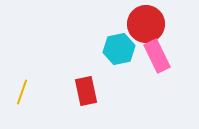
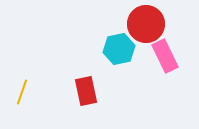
pink rectangle: moved 8 px right
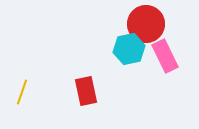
cyan hexagon: moved 10 px right
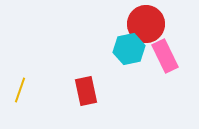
yellow line: moved 2 px left, 2 px up
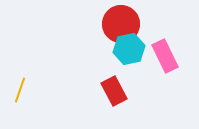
red circle: moved 25 px left
red rectangle: moved 28 px right; rotated 16 degrees counterclockwise
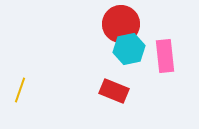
pink rectangle: rotated 20 degrees clockwise
red rectangle: rotated 40 degrees counterclockwise
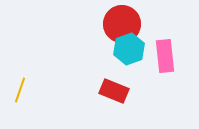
red circle: moved 1 px right
cyan hexagon: rotated 8 degrees counterclockwise
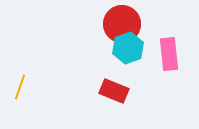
cyan hexagon: moved 1 px left, 1 px up
pink rectangle: moved 4 px right, 2 px up
yellow line: moved 3 px up
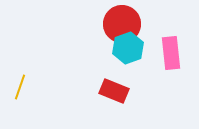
pink rectangle: moved 2 px right, 1 px up
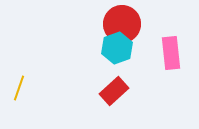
cyan hexagon: moved 11 px left
yellow line: moved 1 px left, 1 px down
red rectangle: rotated 64 degrees counterclockwise
